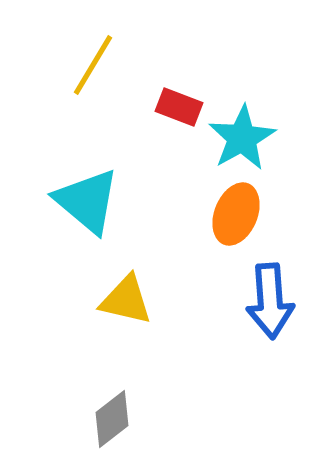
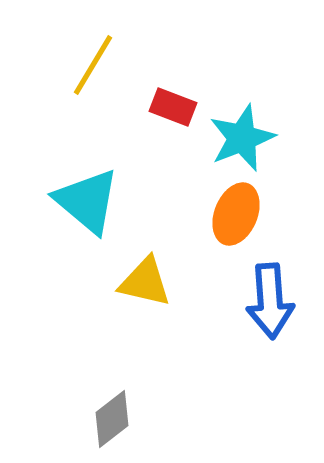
red rectangle: moved 6 px left
cyan star: rotated 8 degrees clockwise
yellow triangle: moved 19 px right, 18 px up
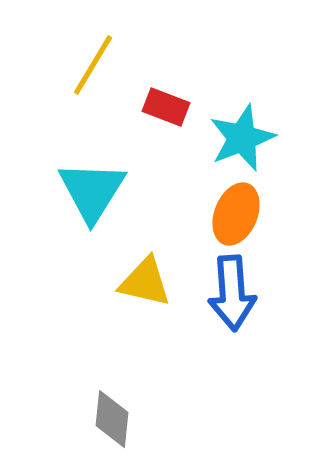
red rectangle: moved 7 px left
cyan triangle: moved 5 px right, 10 px up; rotated 22 degrees clockwise
blue arrow: moved 38 px left, 8 px up
gray diamond: rotated 46 degrees counterclockwise
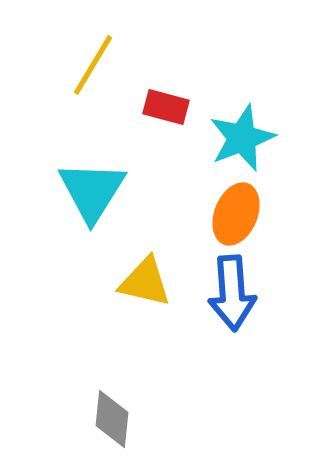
red rectangle: rotated 6 degrees counterclockwise
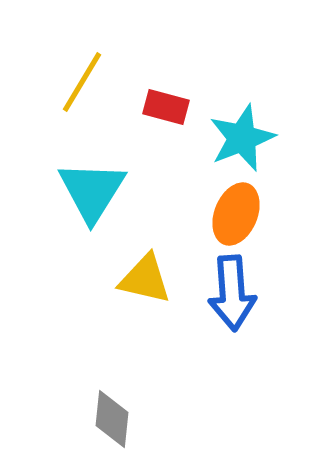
yellow line: moved 11 px left, 17 px down
yellow triangle: moved 3 px up
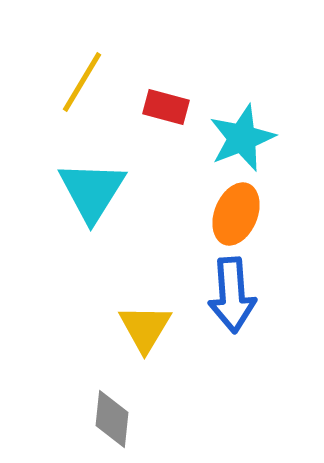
yellow triangle: moved 49 px down; rotated 48 degrees clockwise
blue arrow: moved 2 px down
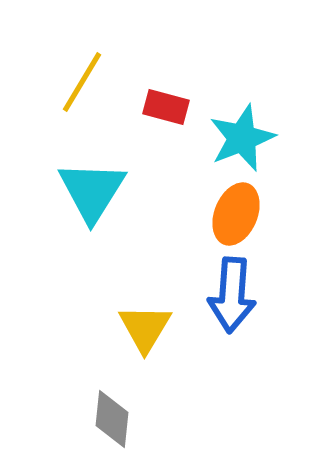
blue arrow: rotated 8 degrees clockwise
